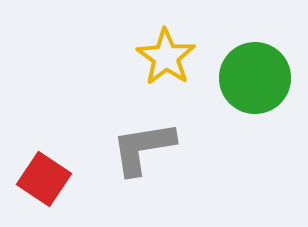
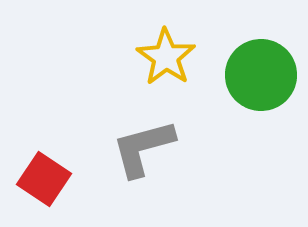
green circle: moved 6 px right, 3 px up
gray L-shape: rotated 6 degrees counterclockwise
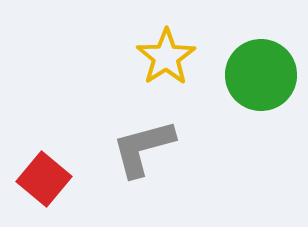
yellow star: rotated 4 degrees clockwise
red square: rotated 6 degrees clockwise
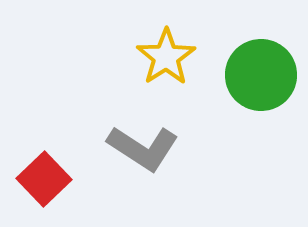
gray L-shape: rotated 132 degrees counterclockwise
red square: rotated 6 degrees clockwise
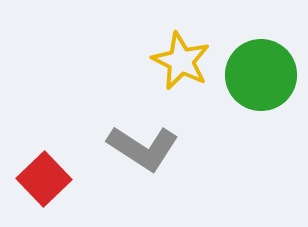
yellow star: moved 15 px right, 4 px down; rotated 12 degrees counterclockwise
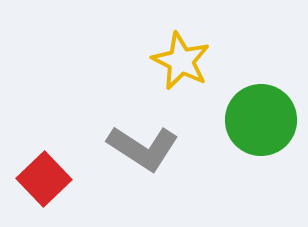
green circle: moved 45 px down
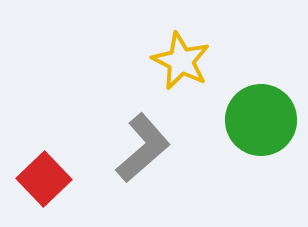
gray L-shape: rotated 74 degrees counterclockwise
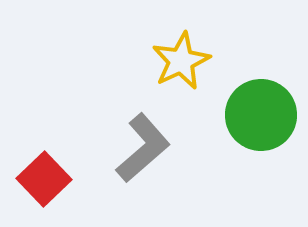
yellow star: rotated 20 degrees clockwise
green circle: moved 5 px up
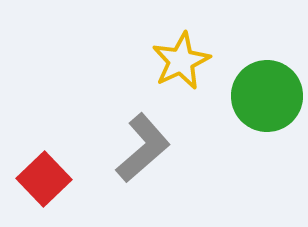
green circle: moved 6 px right, 19 px up
